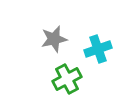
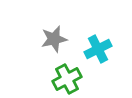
cyan cross: rotated 8 degrees counterclockwise
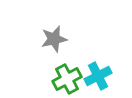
cyan cross: moved 27 px down
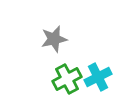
cyan cross: moved 1 px down
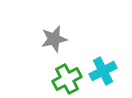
cyan cross: moved 5 px right, 6 px up
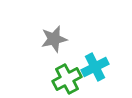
cyan cross: moved 8 px left, 4 px up
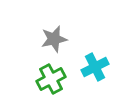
green cross: moved 16 px left
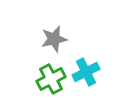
cyan cross: moved 9 px left, 5 px down
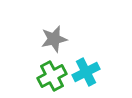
green cross: moved 1 px right, 3 px up
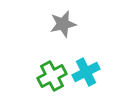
gray star: moved 9 px right, 15 px up
